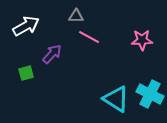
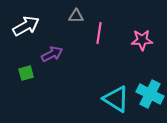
pink line: moved 10 px right, 4 px up; rotated 70 degrees clockwise
purple arrow: rotated 20 degrees clockwise
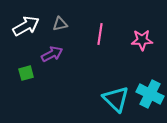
gray triangle: moved 16 px left, 8 px down; rotated 14 degrees counterclockwise
pink line: moved 1 px right, 1 px down
cyan triangle: rotated 12 degrees clockwise
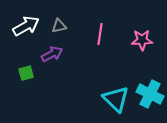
gray triangle: moved 1 px left, 2 px down
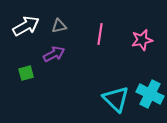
pink star: rotated 10 degrees counterclockwise
purple arrow: moved 2 px right
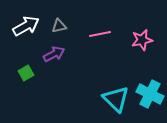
pink line: rotated 70 degrees clockwise
green square: rotated 14 degrees counterclockwise
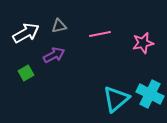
white arrow: moved 7 px down
pink star: moved 1 px right, 3 px down
purple arrow: moved 1 px down
cyan triangle: rotated 36 degrees clockwise
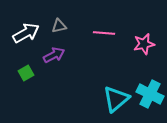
pink line: moved 4 px right, 1 px up; rotated 15 degrees clockwise
pink star: moved 1 px right, 1 px down
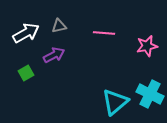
pink star: moved 3 px right, 2 px down
cyan triangle: moved 1 px left, 3 px down
